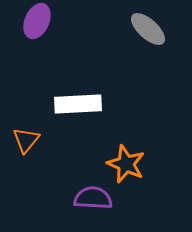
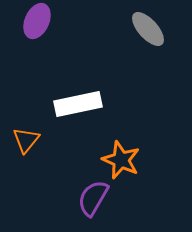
gray ellipse: rotated 6 degrees clockwise
white rectangle: rotated 9 degrees counterclockwise
orange star: moved 5 px left, 4 px up
purple semicircle: rotated 63 degrees counterclockwise
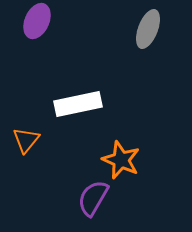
gray ellipse: rotated 63 degrees clockwise
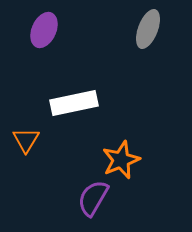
purple ellipse: moved 7 px right, 9 px down
white rectangle: moved 4 px left, 1 px up
orange triangle: rotated 8 degrees counterclockwise
orange star: rotated 27 degrees clockwise
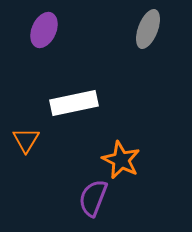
orange star: rotated 24 degrees counterclockwise
purple semicircle: rotated 9 degrees counterclockwise
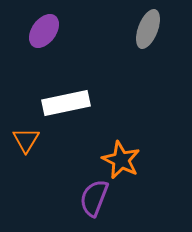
purple ellipse: moved 1 px down; rotated 12 degrees clockwise
white rectangle: moved 8 px left
purple semicircle: moved 1 px right
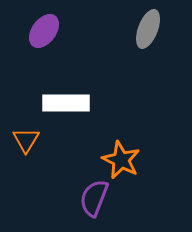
white rectangle: rotated 12 degrees clockwise
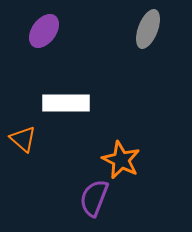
orange triangle: moved 3 px left, 1 px up; rotated 20 degrees counterclockwise
